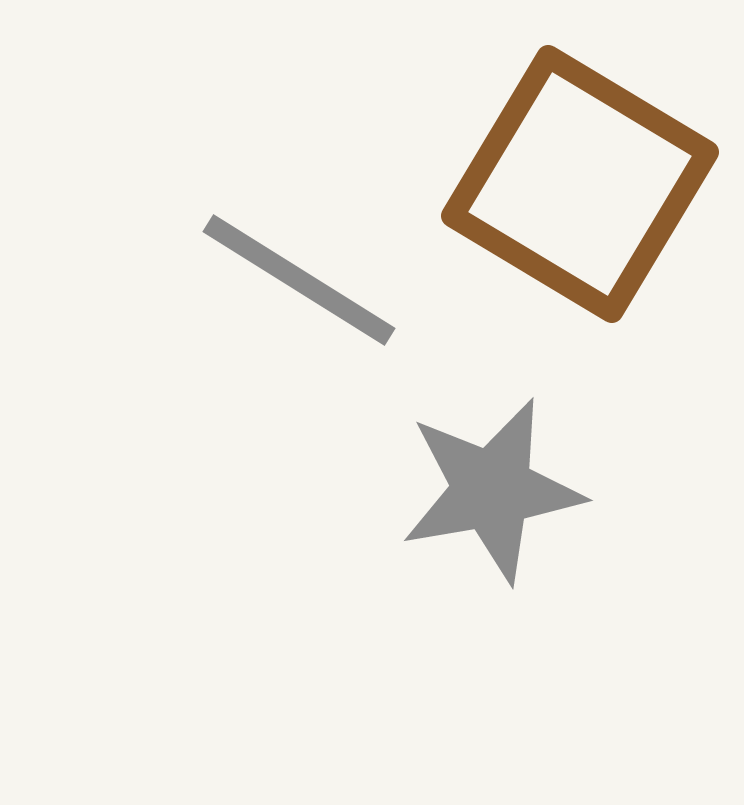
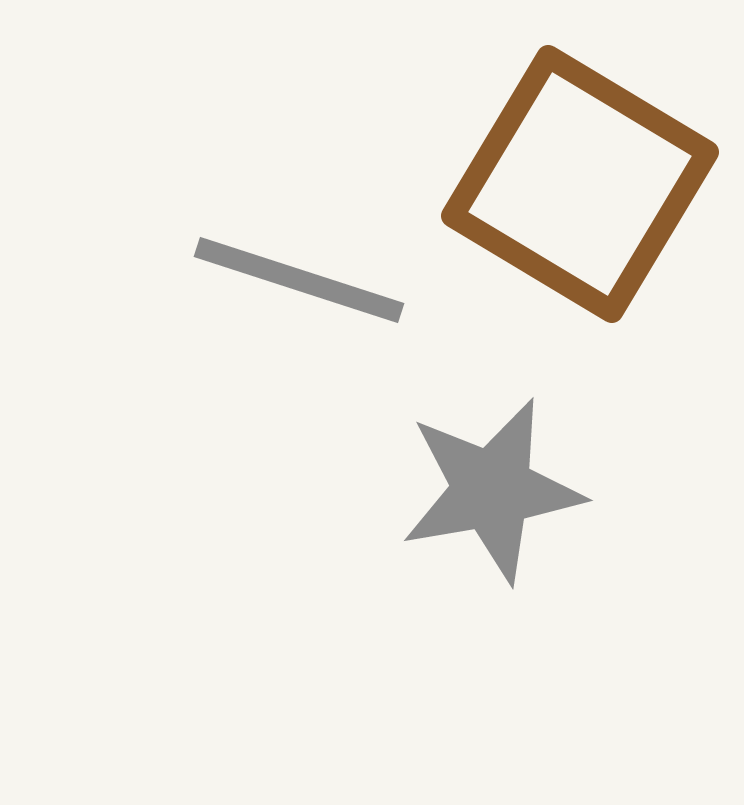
gray line: rotated 14 degrees counterclockwise
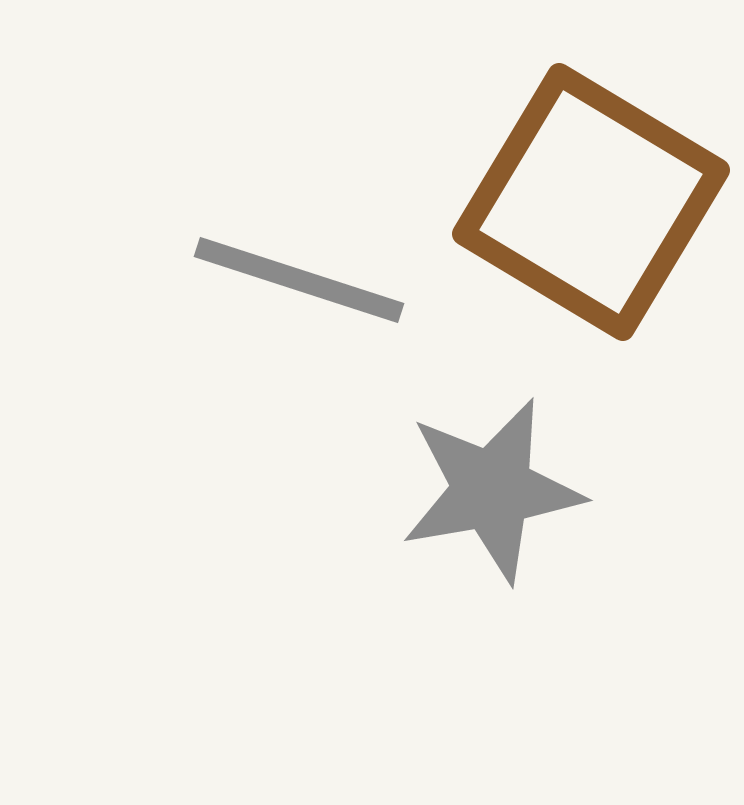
brown square: moved 11 px right, 18 px down
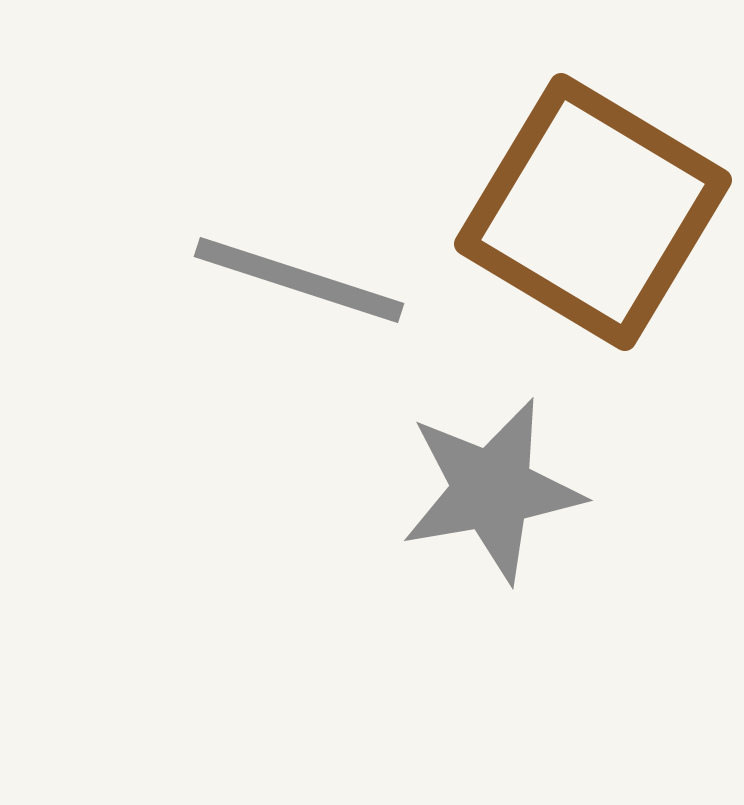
brown square: moved 2 px right, 10 px down
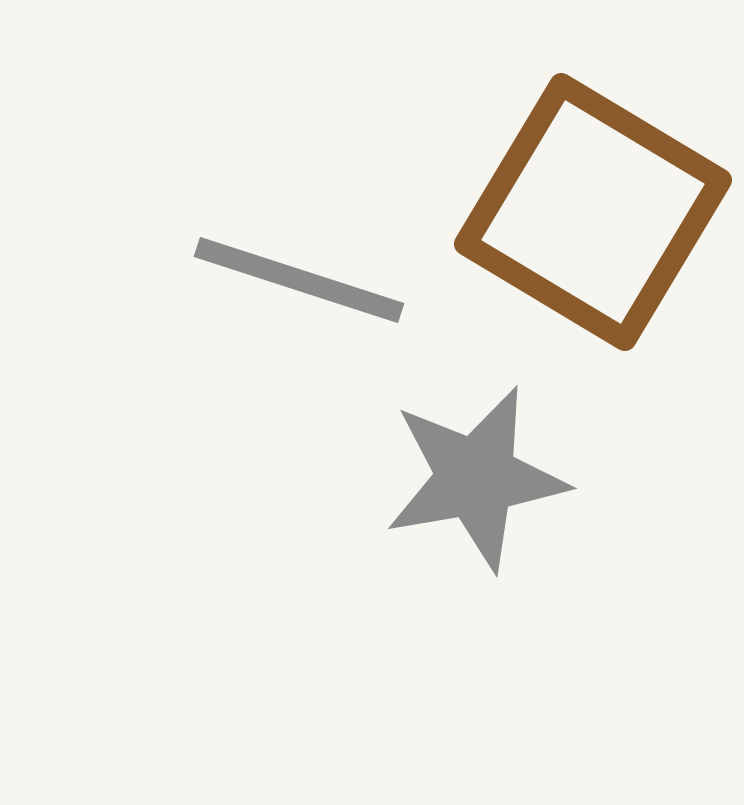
gray star: moved 16 px left, 12 px up
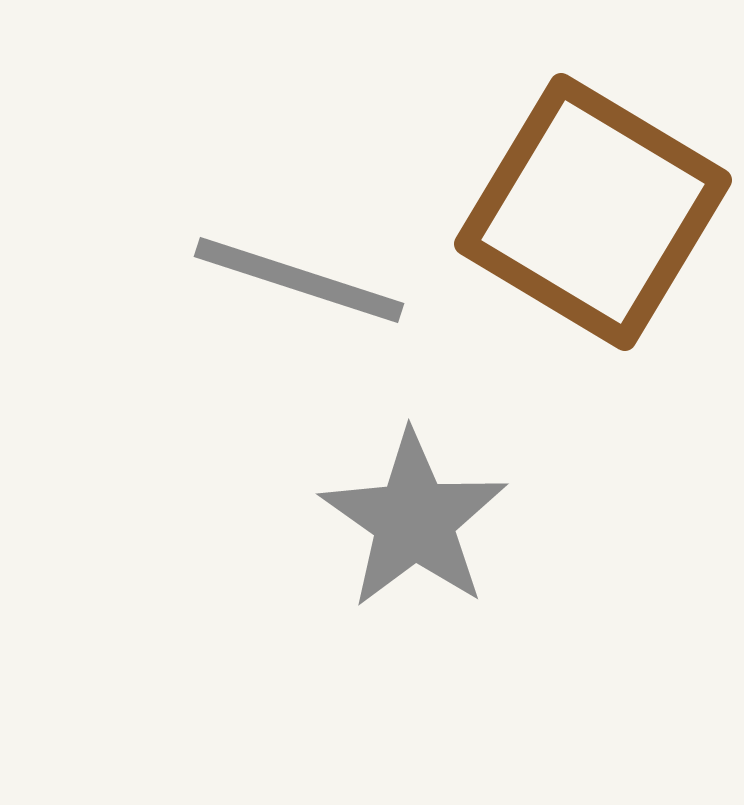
gray star: moved 62 px left, 42 px down; rotated 27 degrees counterclockwise
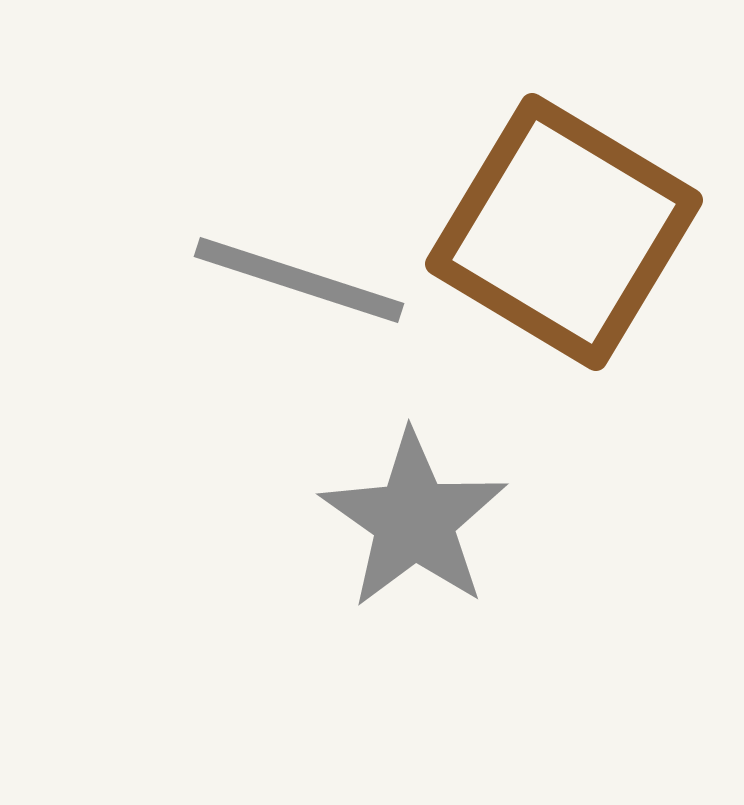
brown square: moved 29 px left, 20 px down
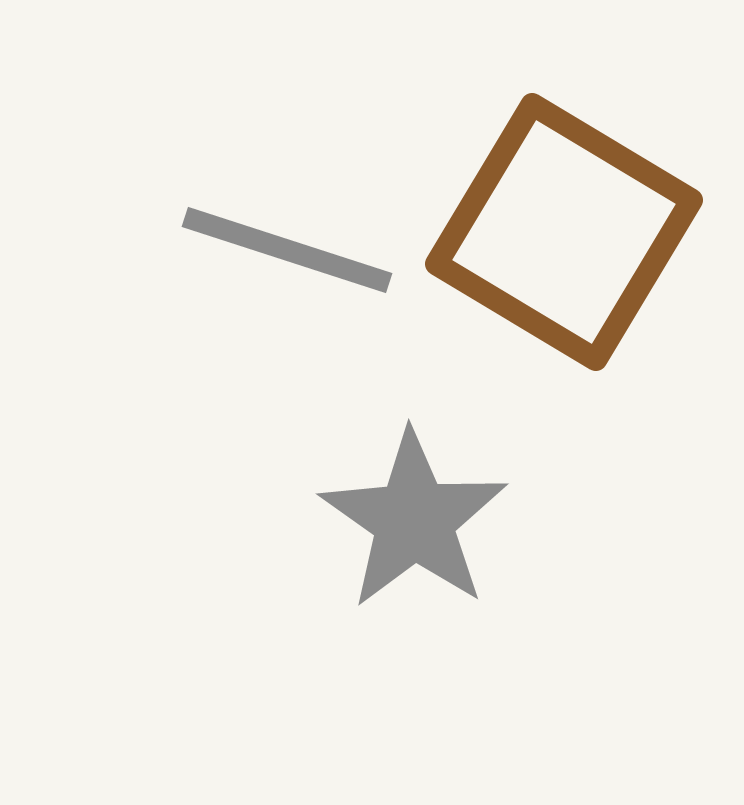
gray line: moved 12 px left, 30 px up
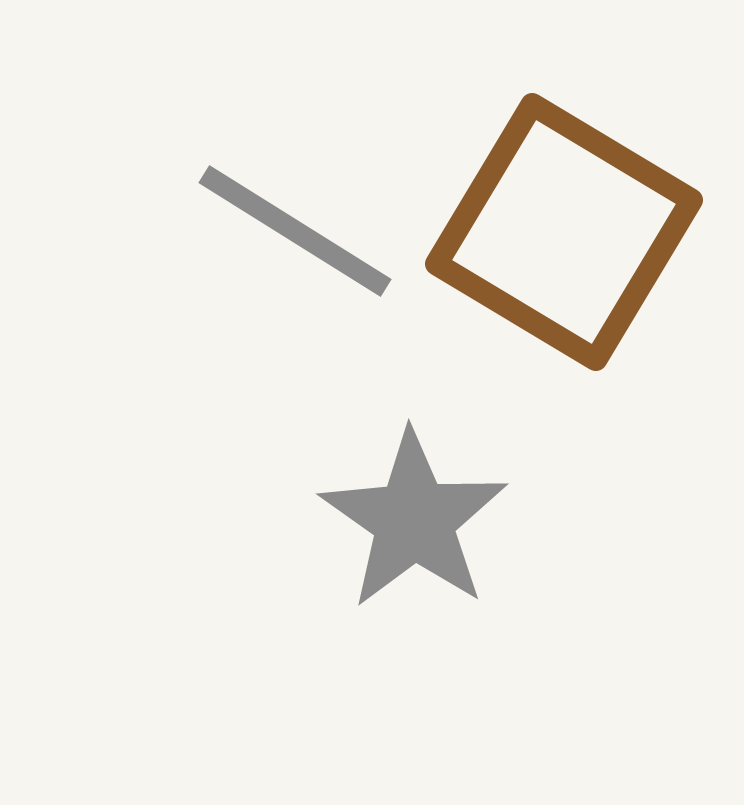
gray line: moved 8 px right, 19 px up; rotated 14 degrees clockwise
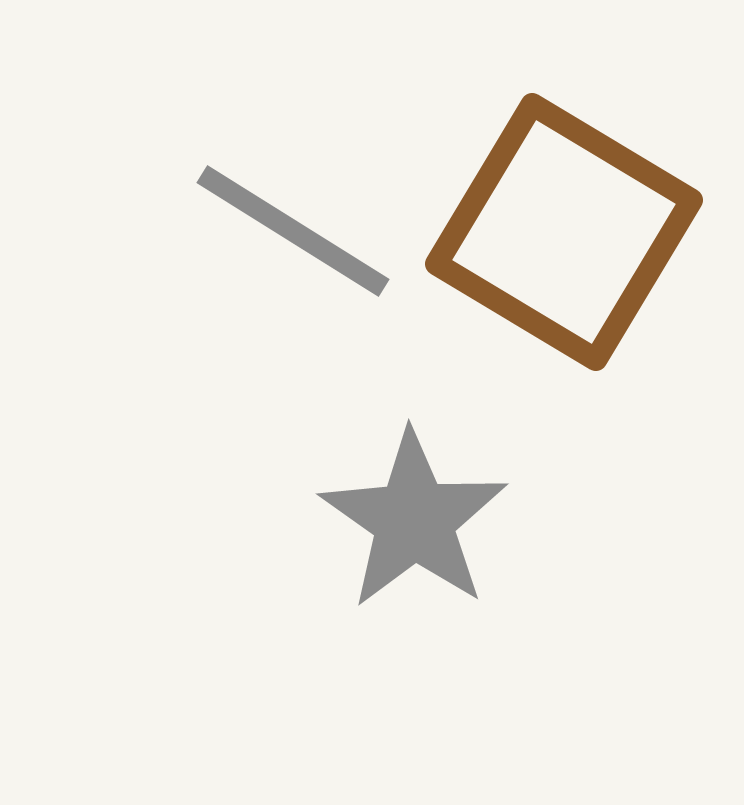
gray line: moved 2 px left
